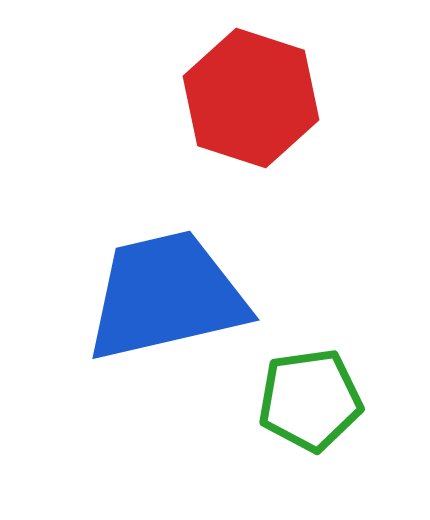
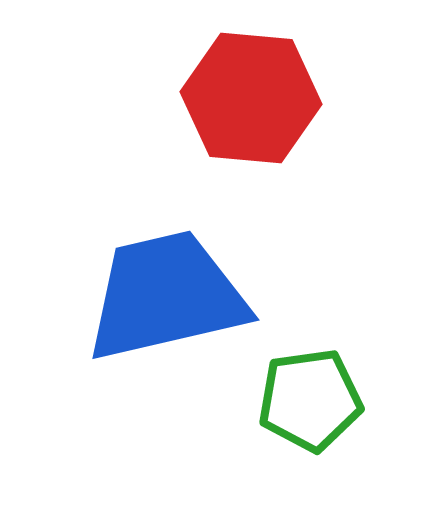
red hexagon: rotated 13 degrees counterclockwise
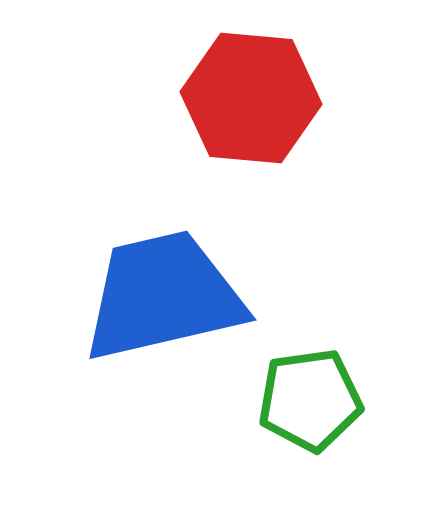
blue trapezoid: moved 3 px left
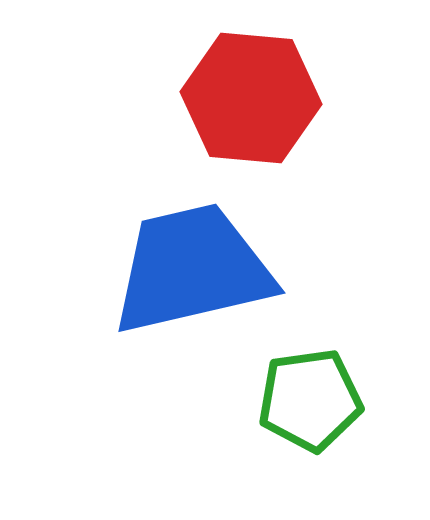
blue trapezoid: moved 29 px right, 27 px up
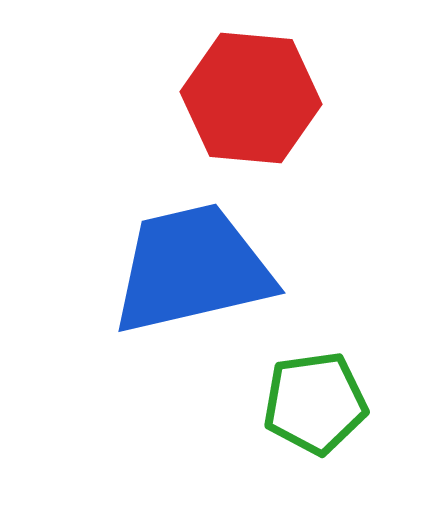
green pentagon: moved 5 px right, 3 px down
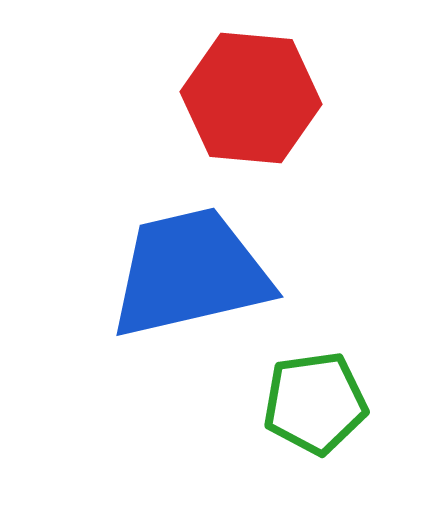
blue trapezoid: moved 2 px left, 4 px down
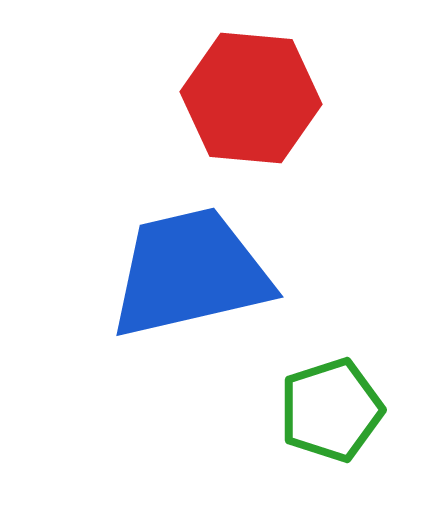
green pentagon: moved 16 px right, 7 px down; rotated 10 degrees counterclockwise
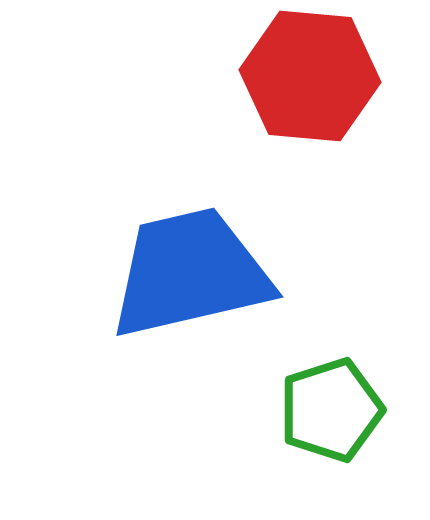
red hexagon: moved 59 px right, 22 px up
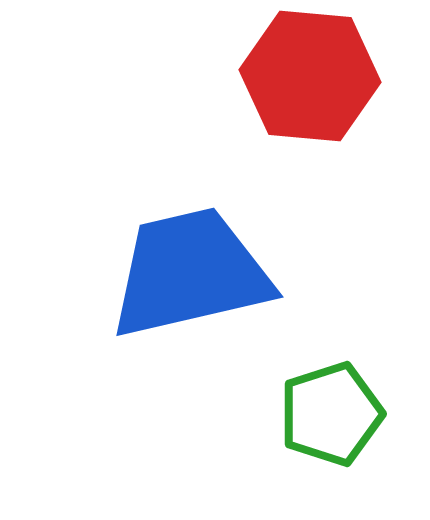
green pentagon: moved 4 px down
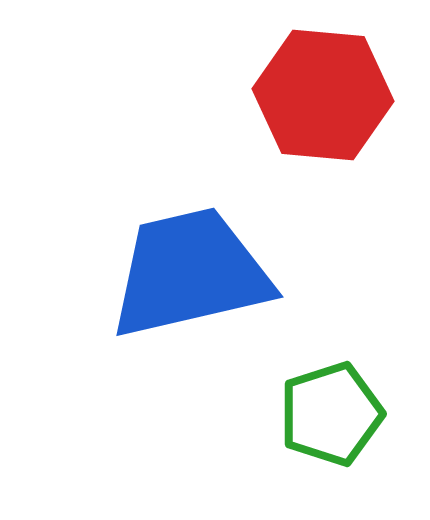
red hexagon: moved 13 px right, 19 px down
